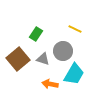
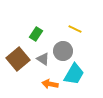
gray triangle: rotated 16 degrees clockwise
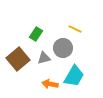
gray circle: moved 3 px up
gray triangle: moved 1 px right, 1 px up; rotated 48 degrees counterclockwise
cyan trapezoid: moved 2 px down
